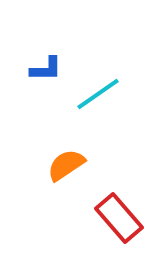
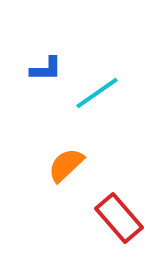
cyan line: moved 1 px left, 1 px up
orange semicircle: rotated 9 degrees counterclockwise
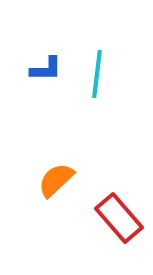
cyan line: moved 19 px up; rotated 48 degrees counterclockwise
orange semicircle: moved 10 px left, 15 px down
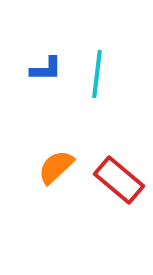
orange semicircle: moved 13 px up
red rectangle: moved 38 px up; rotated 9 degrees counterclockwise
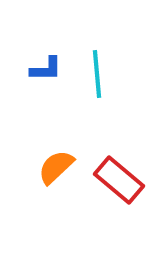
cyan line: rotated 12 degrees counterclockwise
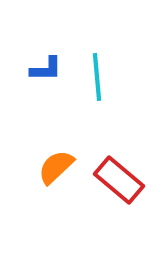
cyan line: moved 3 px down
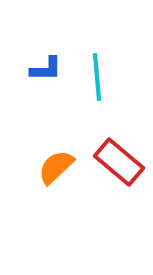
red rectangle: moved 18 px up
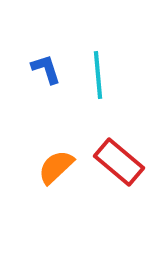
blue L-shape: rotated 108 degrees counterclockwise
cyan line: moved 1 px right, 2 px up
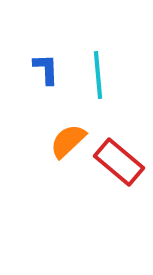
blue L-shape: rotated 16 degrees clockwise
orange semicircle: moved 12 px right, 26 px up
